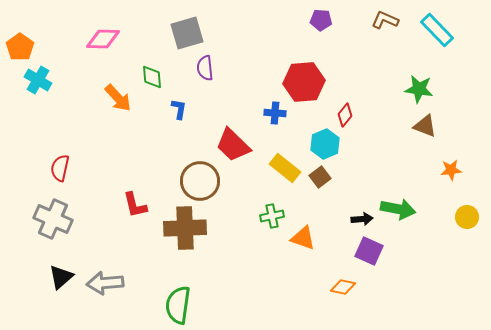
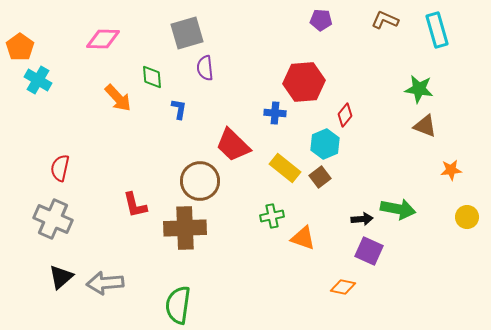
cyan rectangle: rotated 28 degrees clockwise
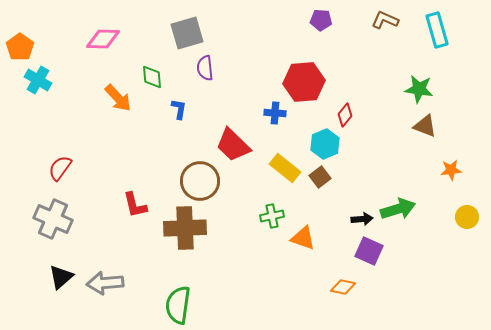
red semicircle: rotated 24 degrees clockwise
green arrow: rotated 28 degrees counterclockwise
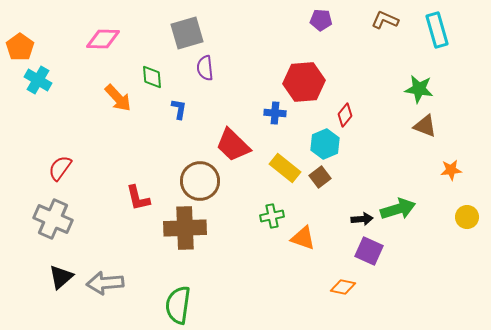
red L-shape: moved 3 px right, 7 px up
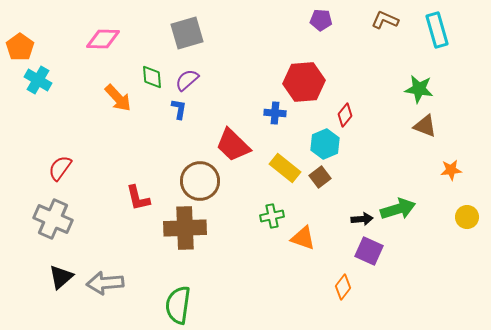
purple semicircle: moved 18 px left, 12 px down; rotated 55 degrees clockwise
orange diamond: rotated 65 degrees counterclockwise
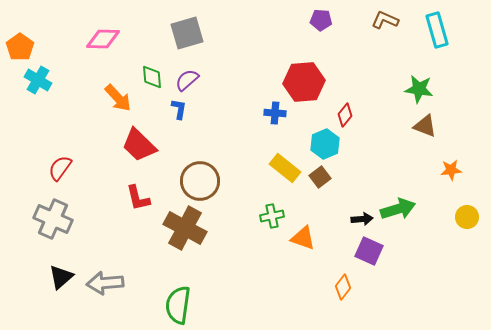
red trapezoid: moved 94 px left
brown cross: rotated 30 degrees clockwise
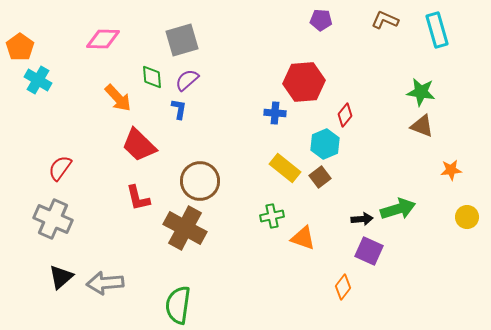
gray square: moved 5 px left, 7 px down
green star: moved 2 px right, 3 px down
brown triangle: moved 3 px left
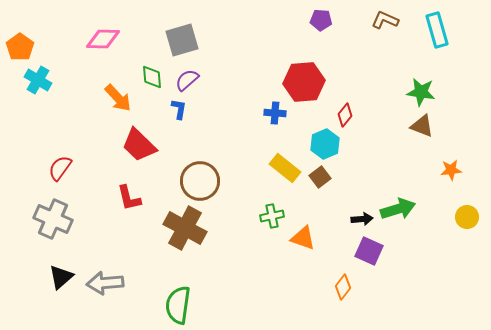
red L-shape: moved 9 px left
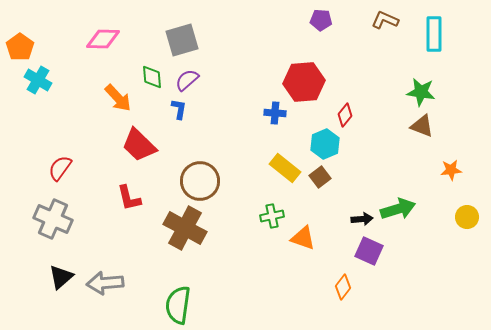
cyan rectangle: moved 3 px left, 4 px down; rotated 16 degrees clockwise
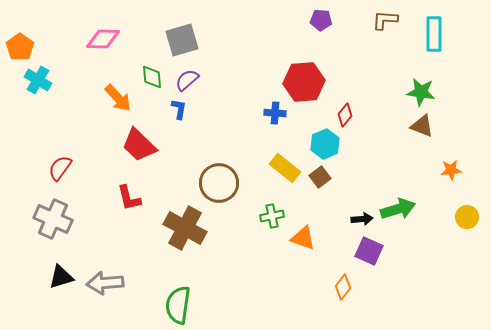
brown L-shape: rotated 20 degrees counterclockwise
brown circle: moved 19 px right, 2 px down
black triangle: rotated 24 degrees clockwise
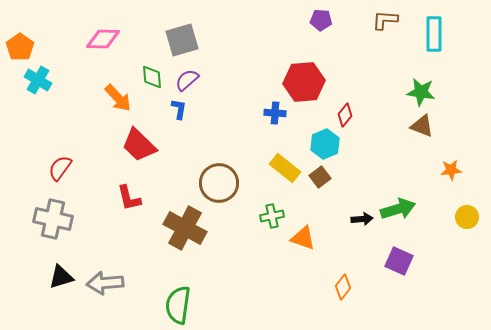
gray cross: rotated 12 degrees counterclockwise
purple square: moved 30 px right, 10 px down
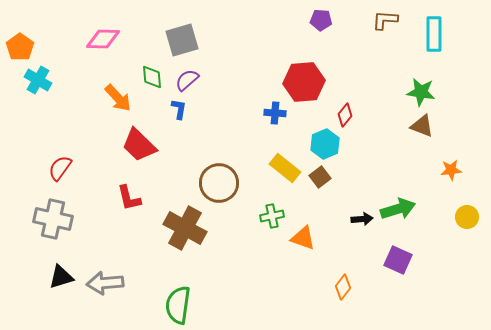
purple square: moved 1 px left, 1 px up
